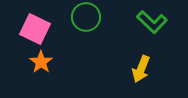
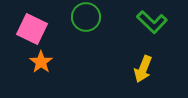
pink square: moved 3 px left
yellow arrow: moved 2 px right
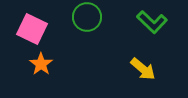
green circle: moved 1 px right
orange star: moved 2 px down
yellow arrow: rotated 72 degrees counterclockwise
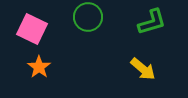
green circle: moved 1 px right
green L-shape: rotated 60 degrees counterclockwise
orange star: moved 2 px left, 3 px down
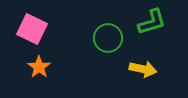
green circle: moved 20 px right, 21 px down
yellow arrow: rotated 28 degrees counterclockwise
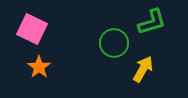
green circle: moved 6 px right, 5 px down
yellow arrow: rotated 72 degrees counterclockwise
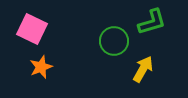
green circle: moved 2 px up
orange star: moved 2 px right; rotated 15 degrees clockwise
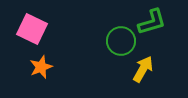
green circle: moved 7 px right
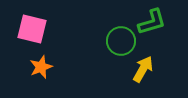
pink square: rotated 12 degrees counterclockwise
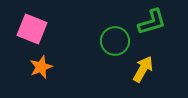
pink square: rotated 8 degrees clockwise
green circle: moved 6 px left
